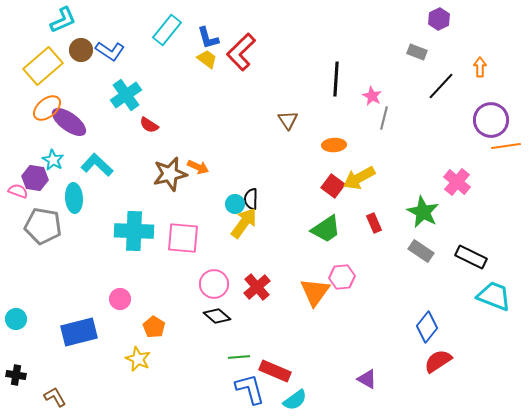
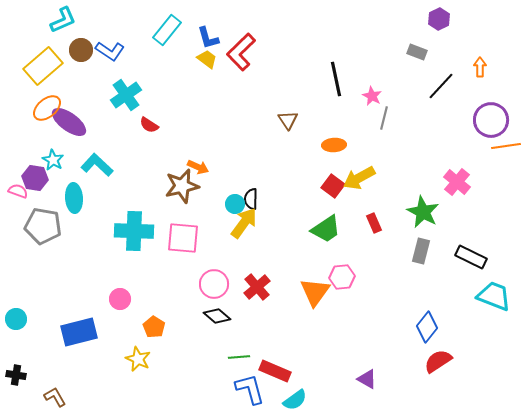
black line at (336, 79): rotated 16 degrees counterclockwise
brown star at (170, 174): moved 12 px right, 12 px down
gray rectangle at (421, 251): rotated 70 degrees clockwise
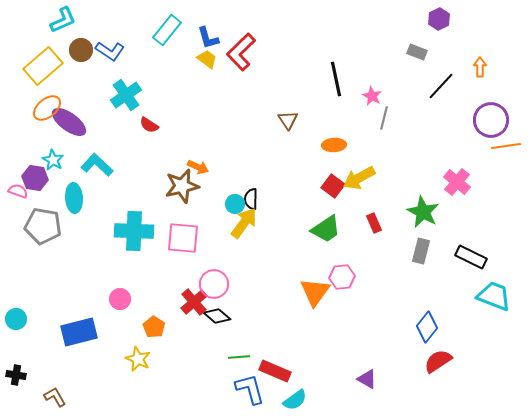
red cross at (257, 287): moved 63 px left, 15 px down
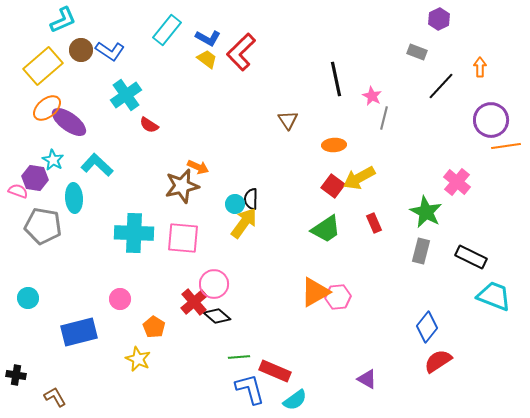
blue L-shape at (208, 38): rotated 45 degrees counterclockwise
green star at (423, 212): moved 3 px right
cyan cross at (134, 231): moved 2 px down
pink hexagon at (342, 277): moved 4 px left, 20 px down
orange triangle at (315, 292): rotated 24 degrees clockwise
cyan circle at (16, 319): moved 12 px right, 21 px up
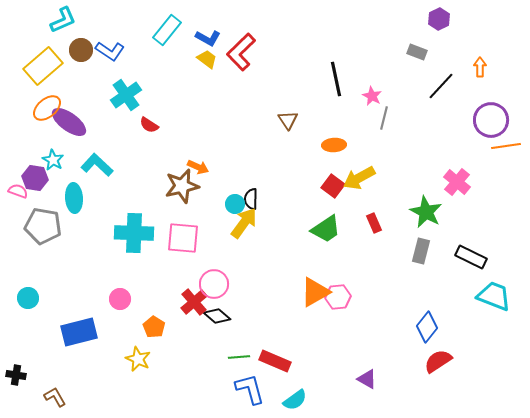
red rectangle at (275, 371): moved 10 px up
